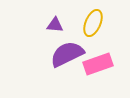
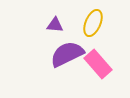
pink rectangle: rotated 68 degrees clockwise
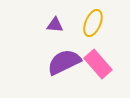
purple semicircle: moved 3 px left, 8 px down
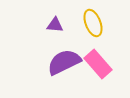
yellow ellipse: rotated 44 degrees counterclockwise
